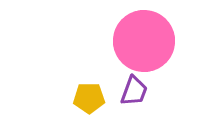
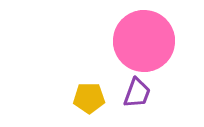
purple trapezoid: moved 3 px right, 2 px down
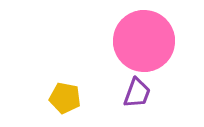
yellow pentagon: moved 24 px left; rotated 12 degrees clockwise
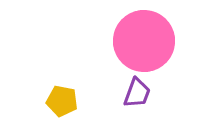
yellow pentagon: moved 3 px left, 3 px down
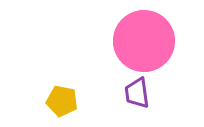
purple trapezoid: rotated 152 degrees clockwise
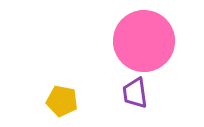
purple trapezoid: moved 2 px left
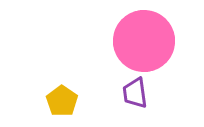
yellow pentagon: rotated 24 degrees clockwise
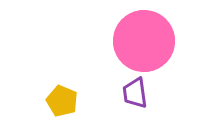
yellow pentagon: rotated 12 degrees counterclockwise
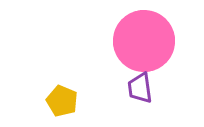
purple trapezoid: moved 5 px right, 5 px up
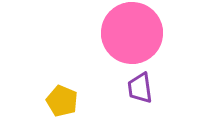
pink circle: moved 12 px left, 8 px up
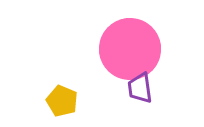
pink circle: moved 2 px left, 16 px down
